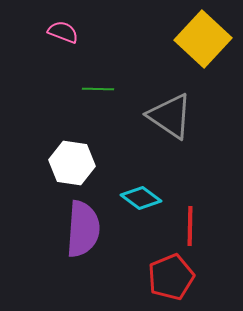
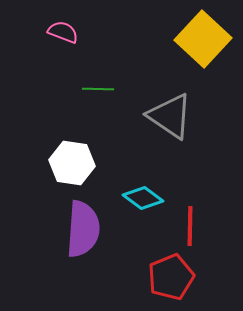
cyan diamond: moved 2 px right
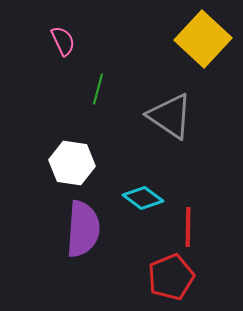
pink semicircle: moved 9 px down; rotated 44 degrees clockwise
green line: rotated 76 degrees counterclockwise
red line: moved 2 px left, 1 px down
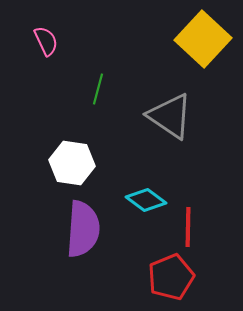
pink semicircle: moved 17 px left
cyan diamond: moved 3 px right, 2 px down
